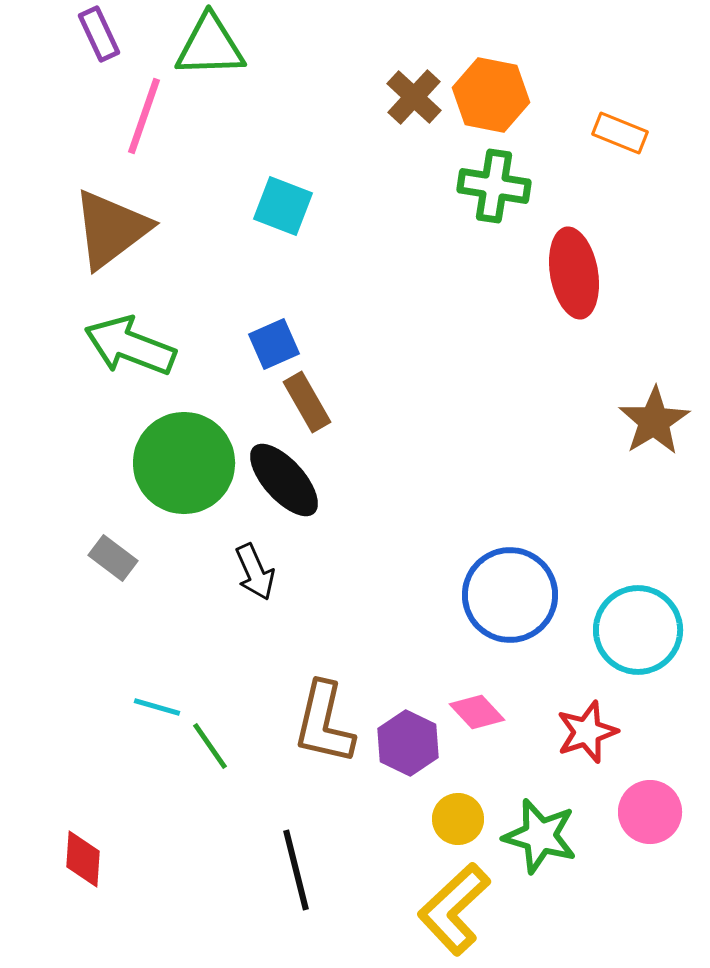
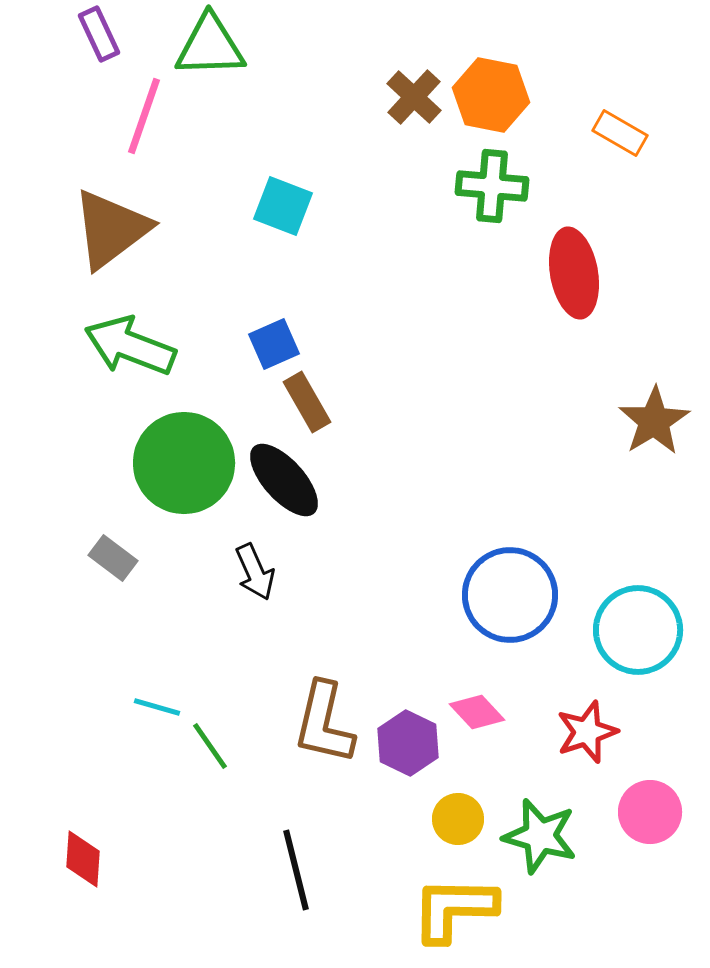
orange rectangle: rotated 8 degrees clockwise
green cross: moved 2 px left; rotated 4 degrees counterclockwise
yellow L-shape: rotated 44 degrees clockwise
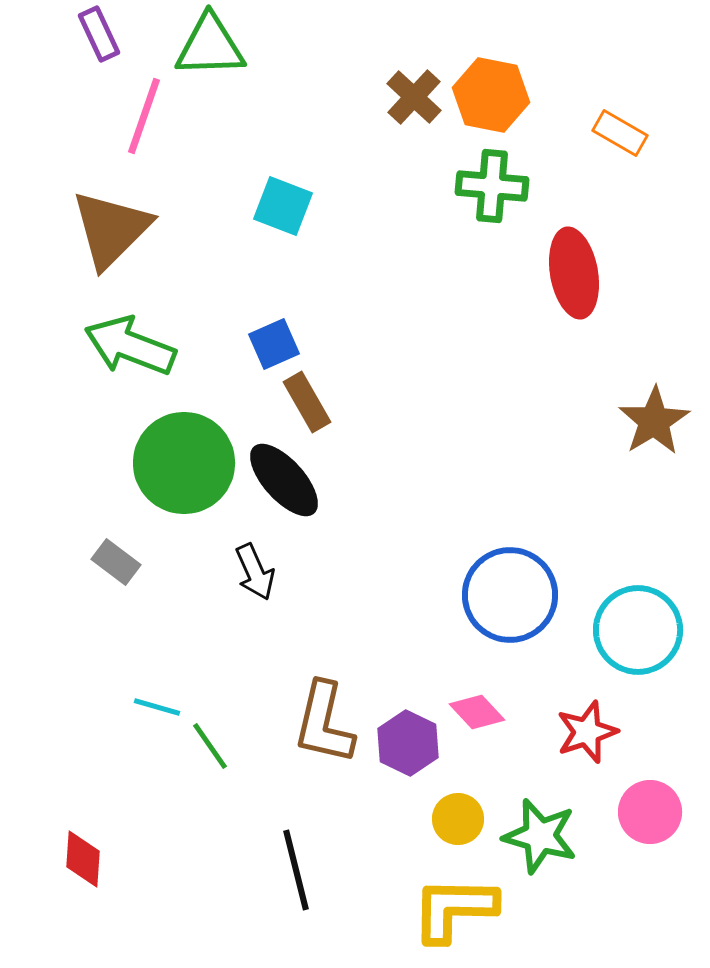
brown triangle: rotated 8 degrees counterclockwise
gray rectangle: moved 3 px right, 4 px down
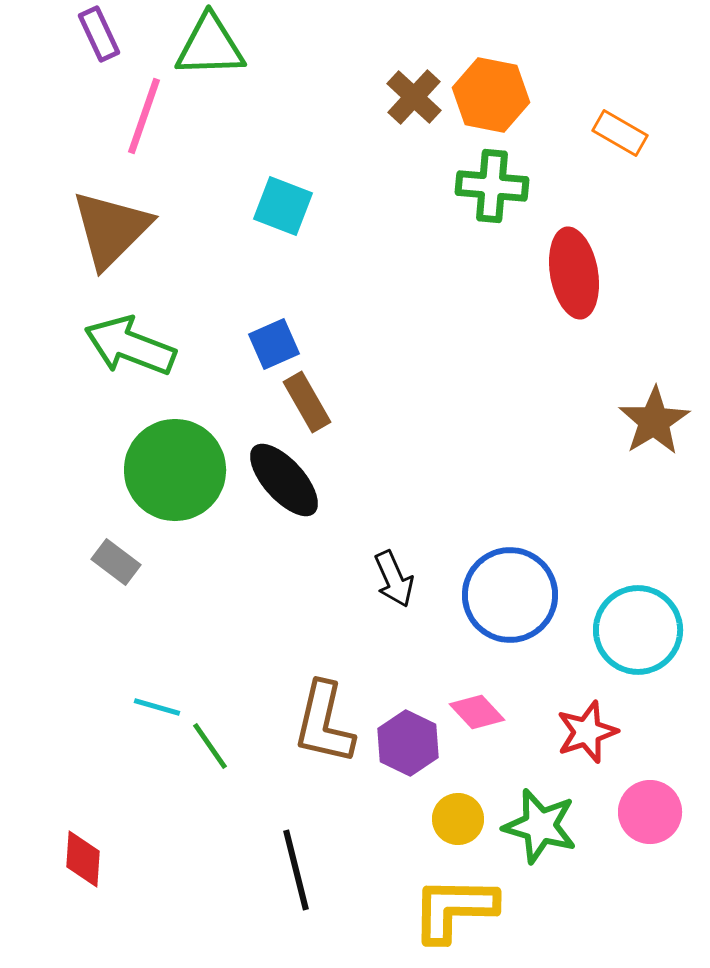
green circle: moved 9 px left, 7 px down
black arrow: moved 139 px right, 7 px down
green star: moved 10 px up
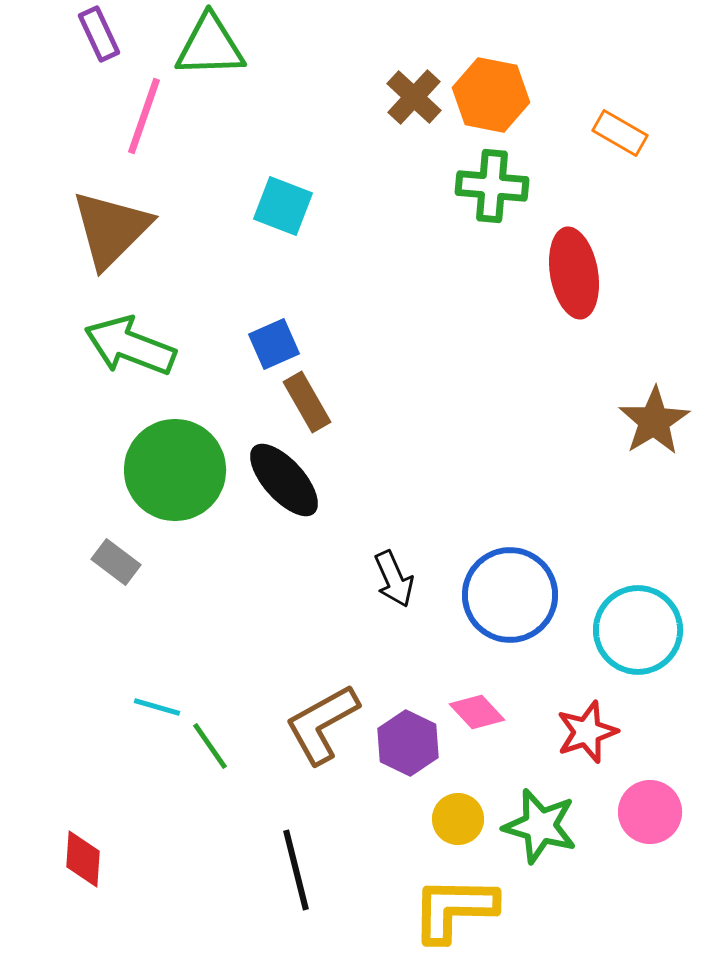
brown L-shape: moved 2 px left, 1 px down; rotated 48 degrees clockwise
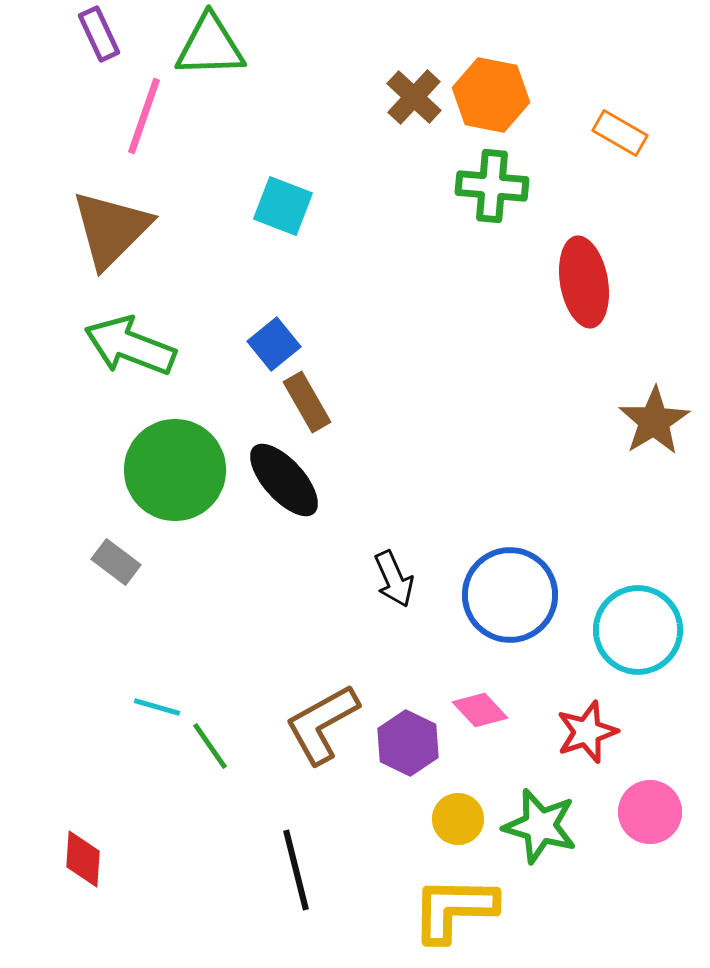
red ellipse: moved 10 px right, 9 px down
blue square: rotated 15 degrees counterclockwise
pink diamond: moved 3 px right, 2 px up
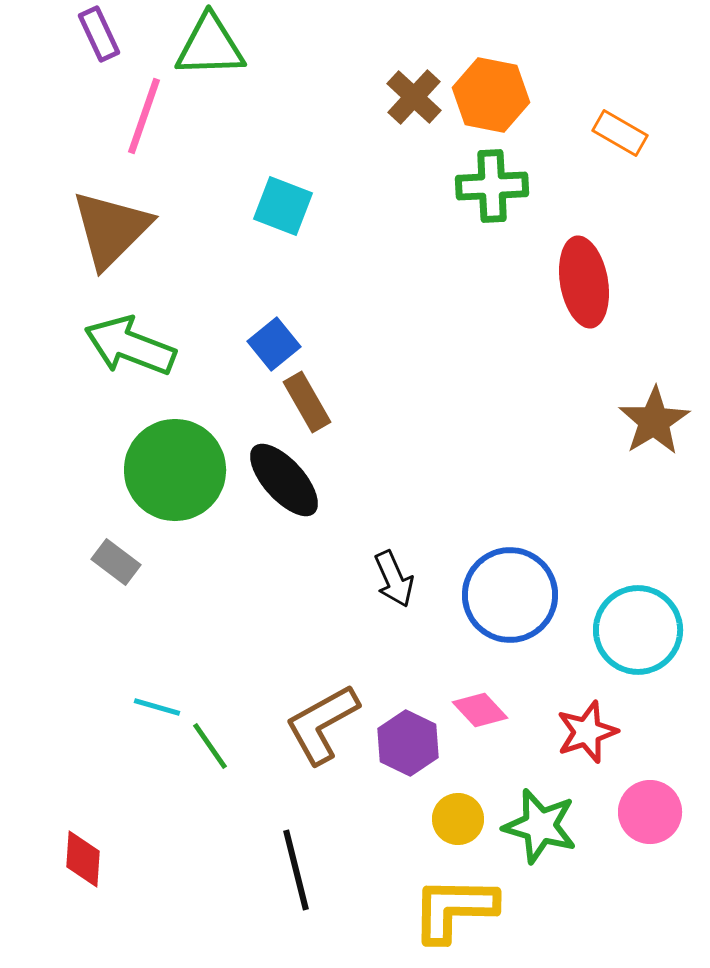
green cross: rotated 8 degrees counterclockwise
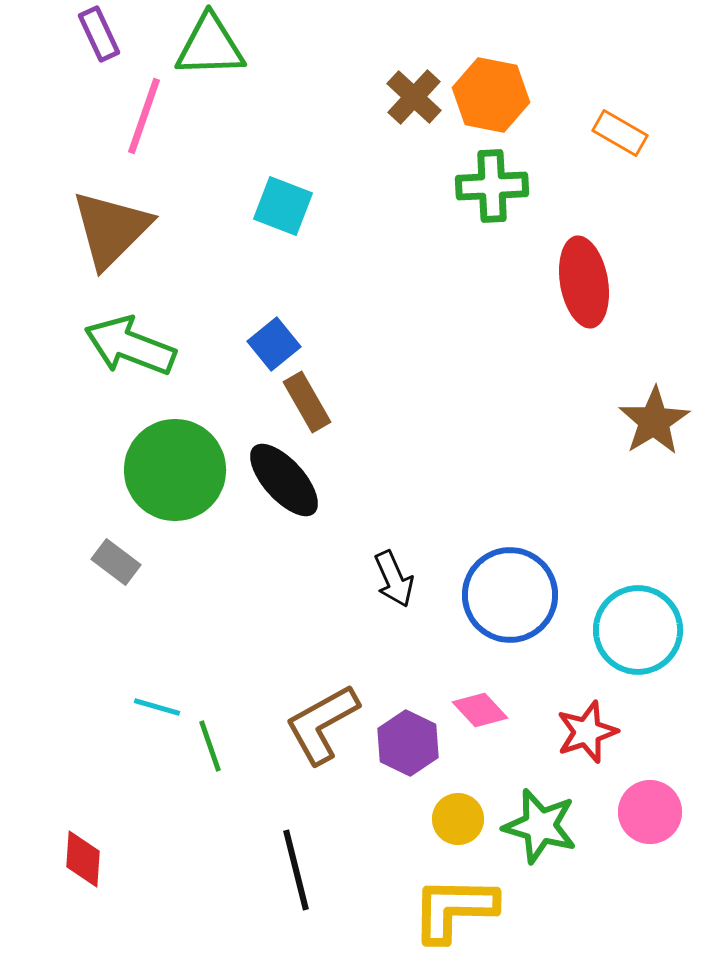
green line: rotated 16 degrees clockwise
